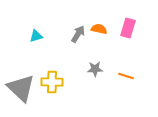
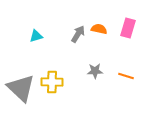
gray star: moved 2 px down
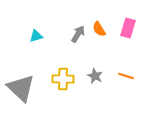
orange semicircle: rotated 133 degrees counterclockwise
gray star: moved 5 px down; rotated 28 degrees clockwise
yellow cross: moved 11 px right, 3 px up
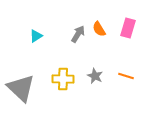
cyan triangle: rotated 16 degrees counterclockwise
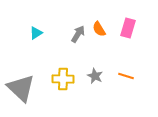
cyan triangle: moved 3 px up
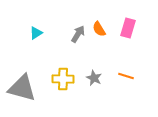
gray star: moved 1 px left, 2 px down
gray triangle: moved 1 px right; rotated 28 degrees counterclockwise
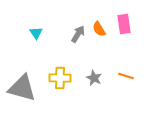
pink rectangle: moved 4 px left, 4 px up; rotated 24 degrees counterclockwise
cyan triangle: rotated 32 degrees counterclockwise
yellow cross: moved 3 px left, 1 px up
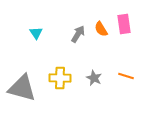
orange semicircle: moved 2 px right
